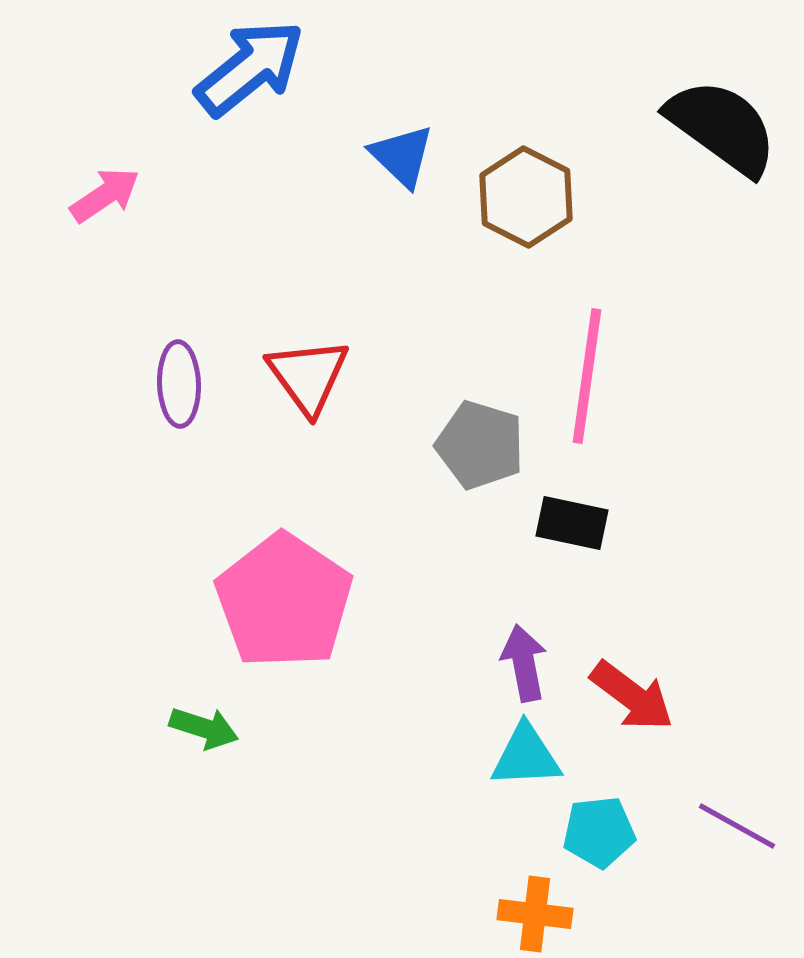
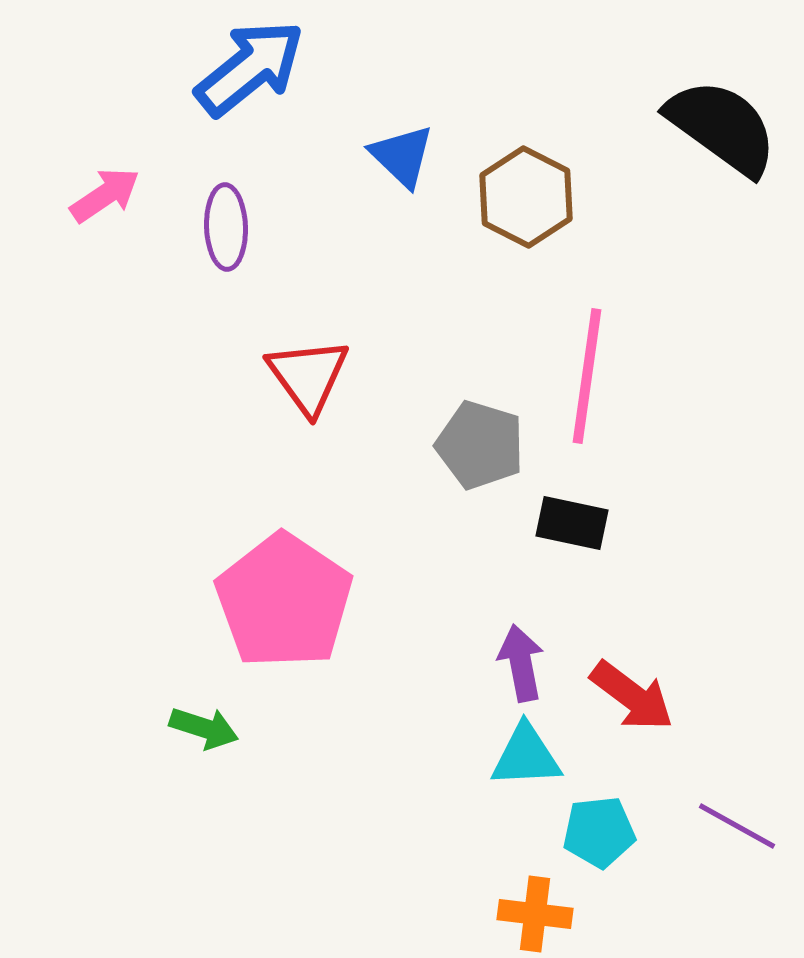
purple ellipse: moved 47 px right, 157 px up
purple arrow: moved 3 px left
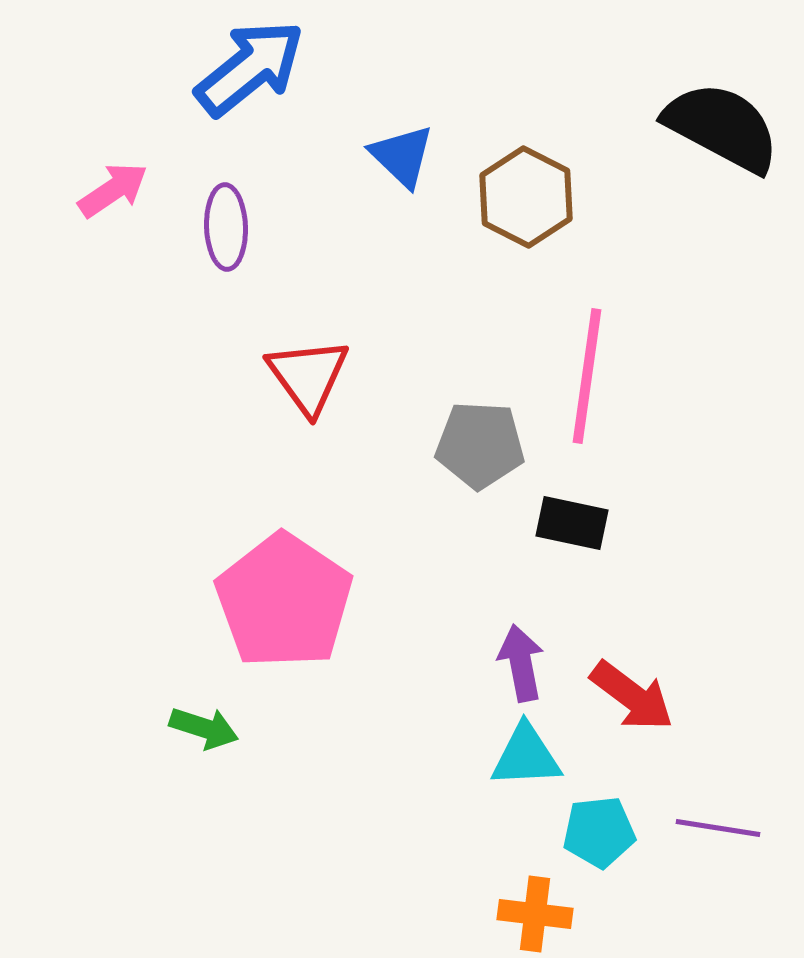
black semicircle: rotated 8 degrees counterclockwise
pink arrow: moved 8 px right, 5 px up
gray pentagon: rotated 14 degrees counterclockwise
purple line: moved 19 px left, 2 px down; rotated 20 degrees counterclockwise
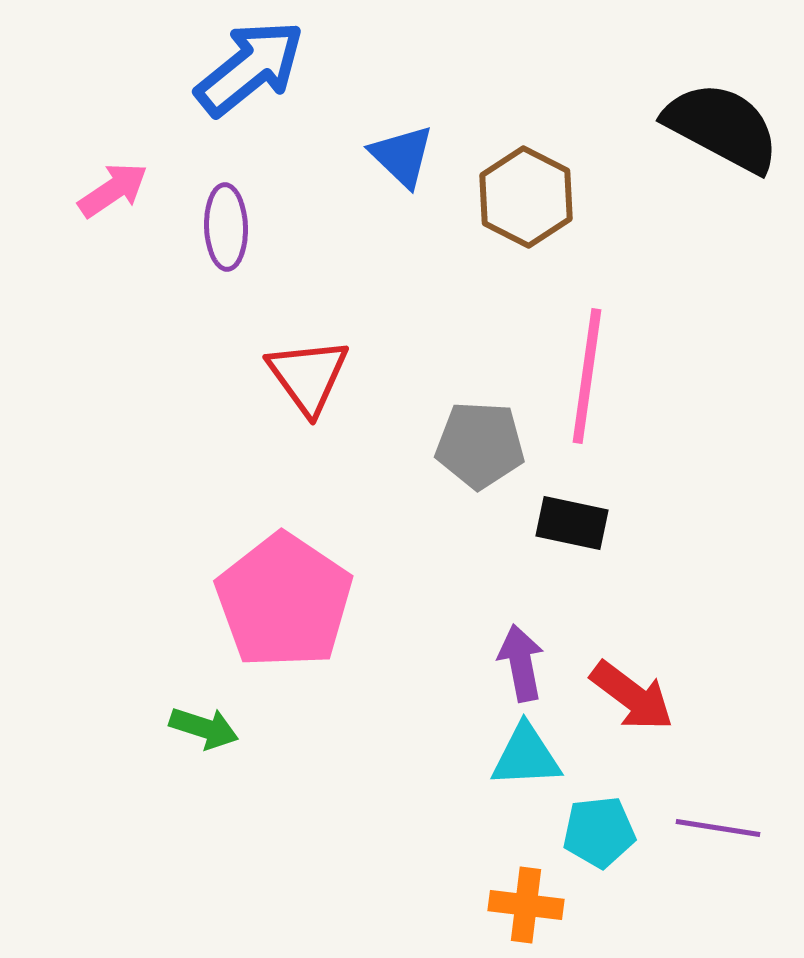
orange cross: moved 9 px left, 9 px up
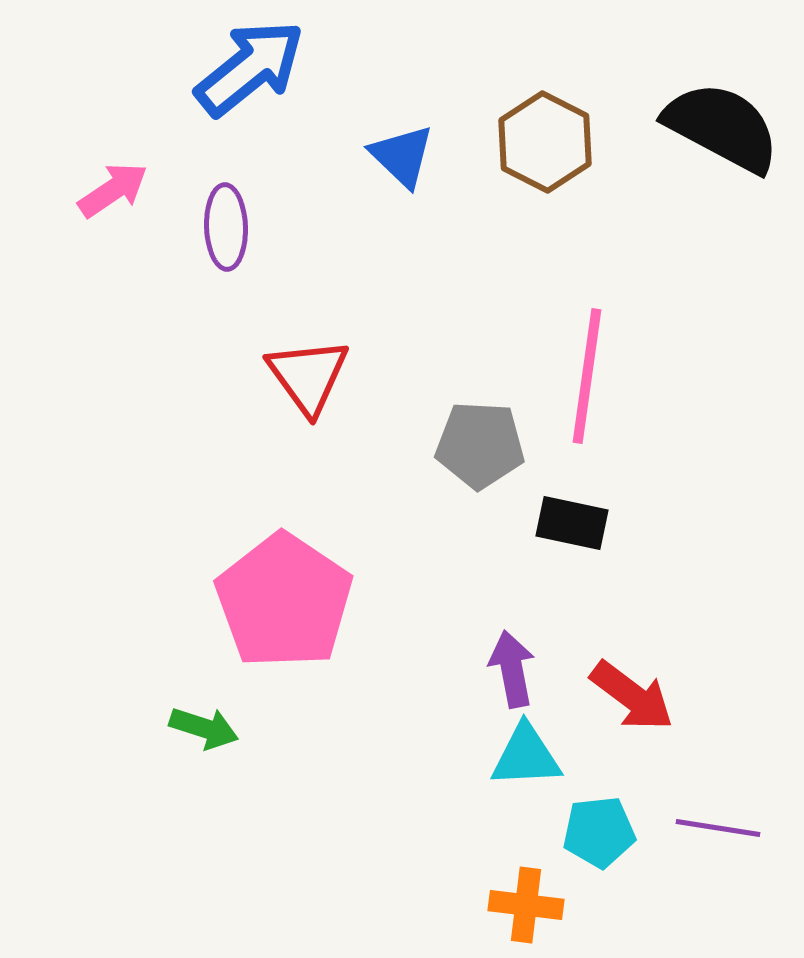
brown hexagon: moved 19 px right, 55 px up
purple arrow: moved 9 px left, 6 px down
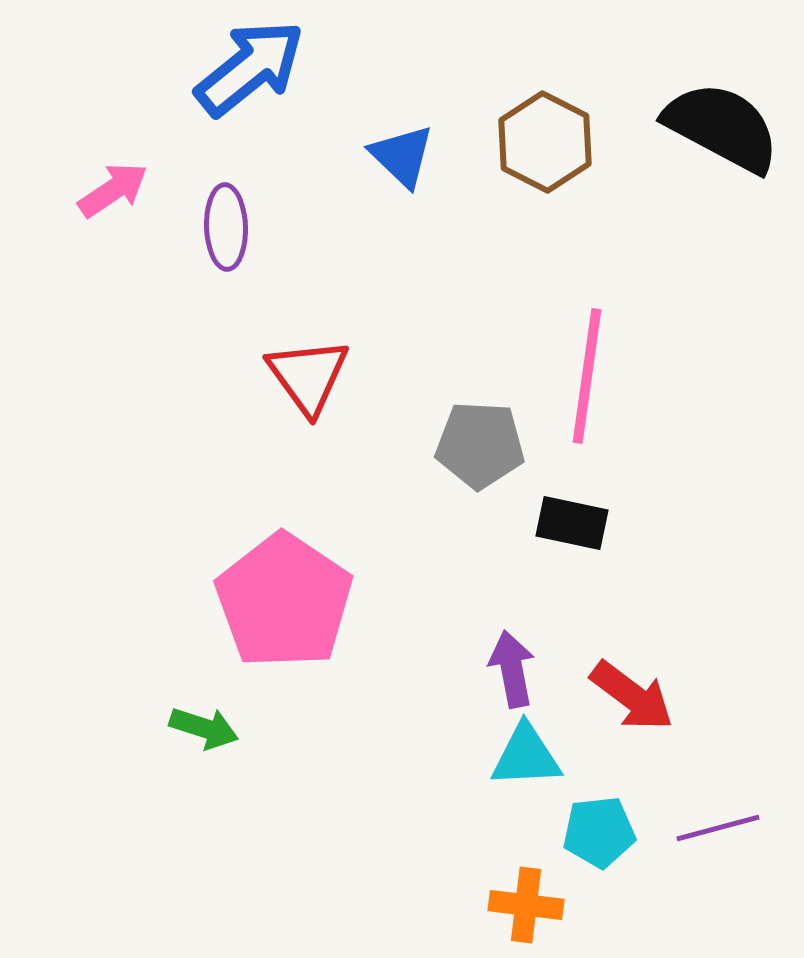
purple line: rotated 24 degrees counterclockwise
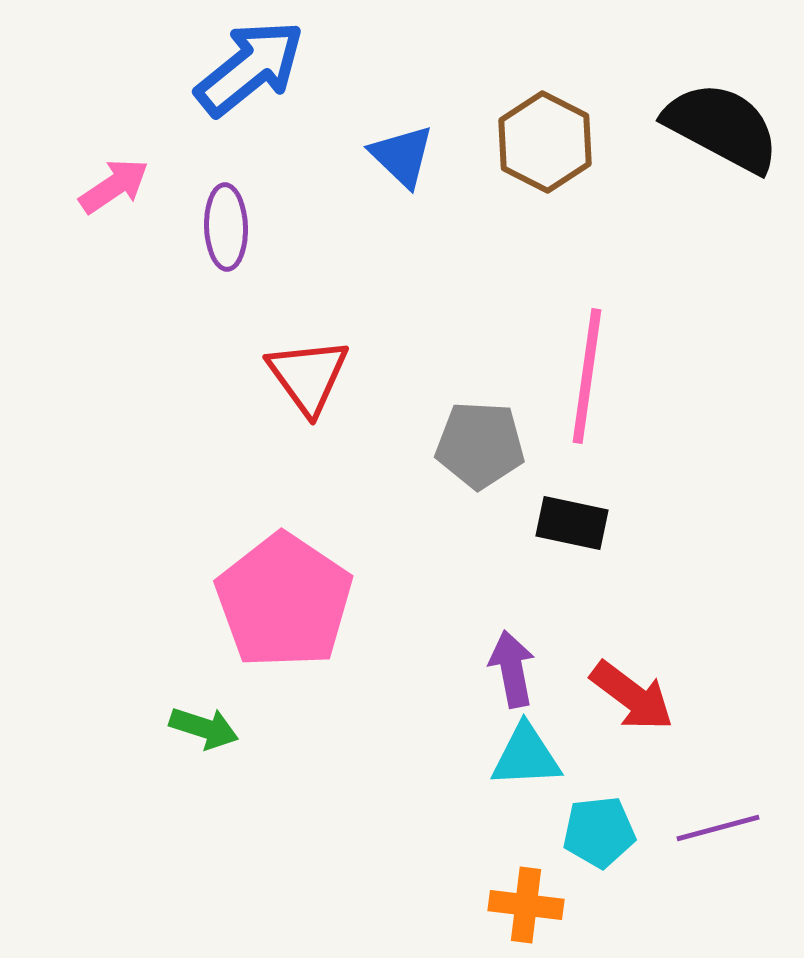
pink arrow: moved 1 px right, 4 px up
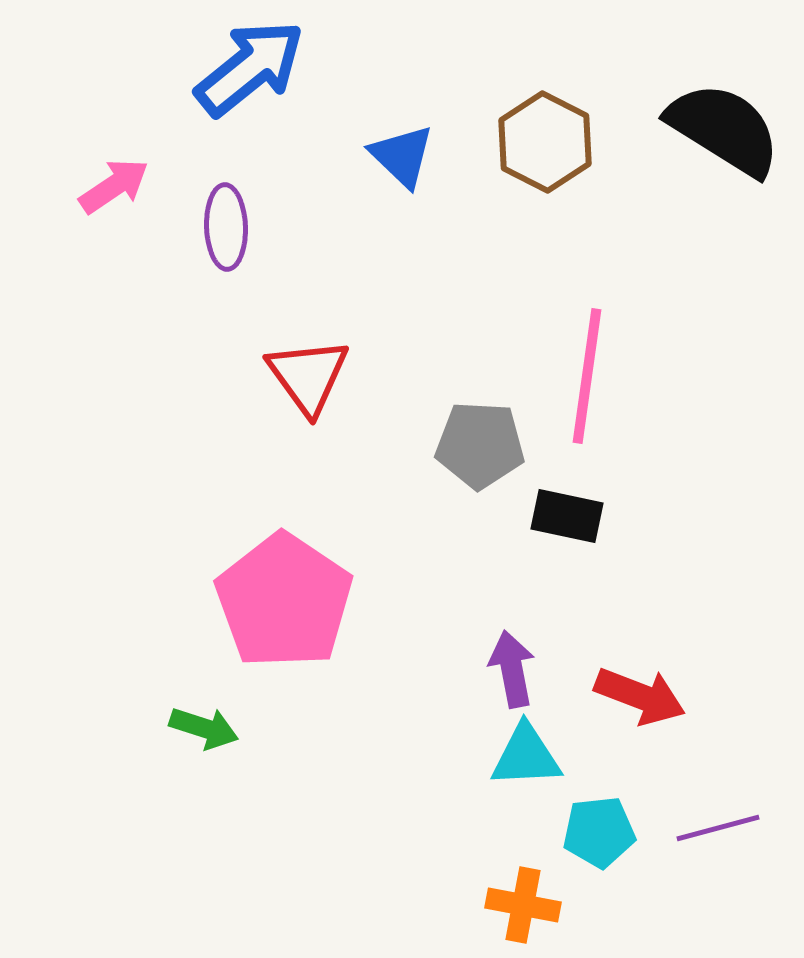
black semicircle: moved 2 px right, 2 px down; rotated 4 degrees clockwise
black rectangle: moved 5 px left, 7 px up
red arrow: moved 8 px right; rotated 16 degrees counterclockwise
orange cross: moved 3 px left; rotated 4 degrees clockwise
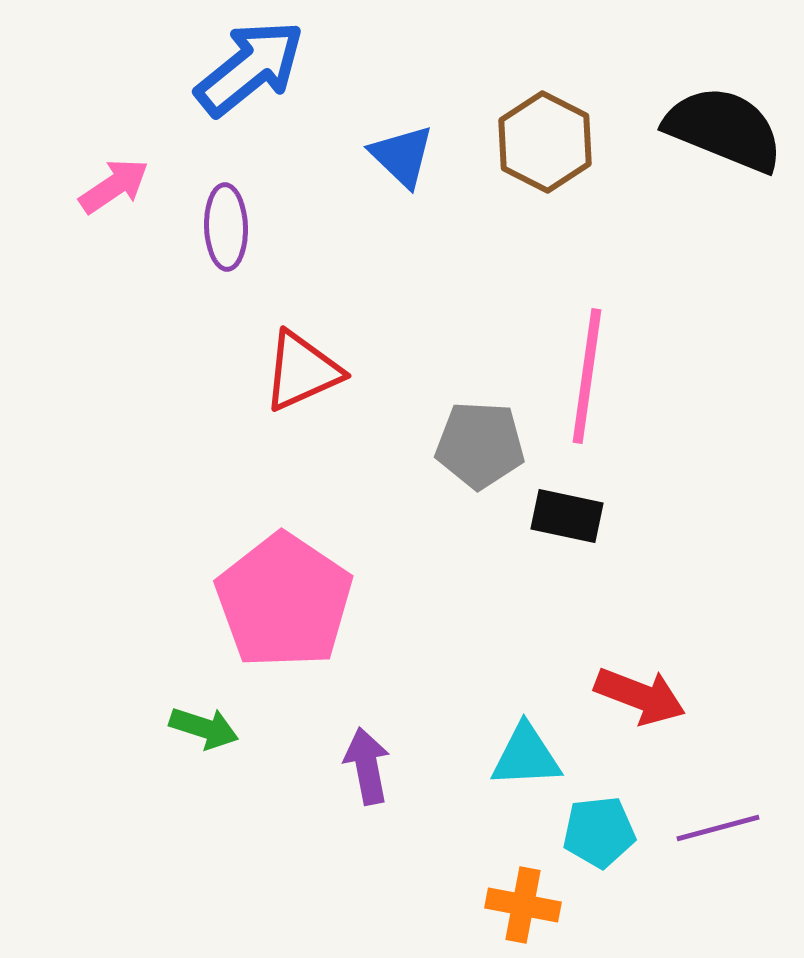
black semicircle: rotated 10 degrees counterclockwise
red triangle: moved 6 px left, 5 px up; rotated 42 degrees clockwise
purple arrow: moved 145 px left, 97 px down
